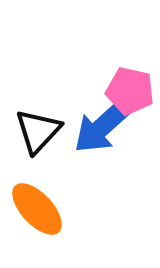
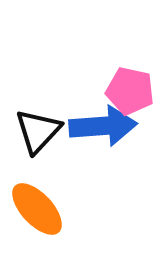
blue arrow: rotated 142 degrees counterclockwise
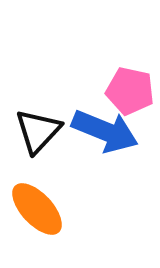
blue arrow: moved 2 px right, 5 px down; rotated 26 degrees clockwise
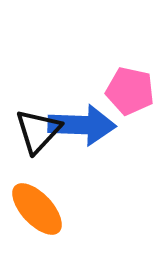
blue arrow: moved 23 px left, 6 px up; rotated 20 degrees counterclockwise
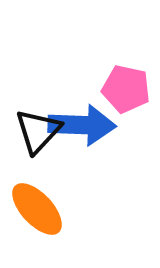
pink pentagon: moved 4 px left, 2 px up
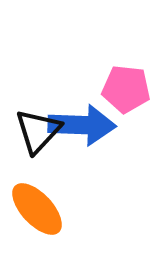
pink pentagon: rotated 6 degrees counterclockwise
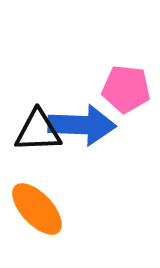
black triangle: rotated 45 degrees clockwise
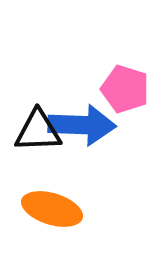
pink pentagon: moved 1 px left; rotated 12 degrees clockwise
orange ellipse: moved 15 px right; rotated 30 degrees counterclockwise
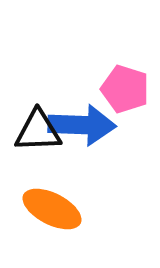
orange ellipse: rotated 10 degrees clockwise
